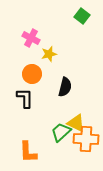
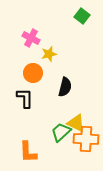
orange circle: moved 1 px right, 1 px up
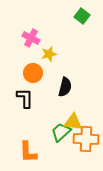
yellow triangle: moved 3 px left, 1 px up; rotated 18 degrees counterclockwise
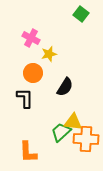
green square: moved 1 px left, 2 px up
black semicircle: rotated 18 degrees clockwise
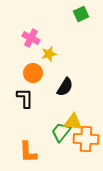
green square: rotated 28 degrees clockwise
green trapezoid: rotated 10 degrees counterclockwise
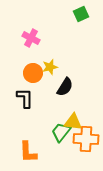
yellow star: moved 1 px right, 13 px down
